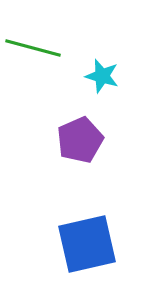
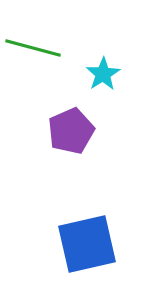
cyan star: moved 1 px right, 2 px up; rotated 24 degrees clockwise
purple pentagon: moved 9 px left, 9 px up
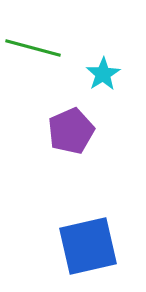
blue square: moved 1 px right, 2 px down
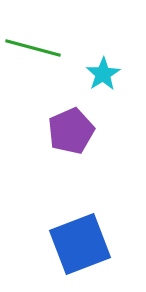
blue square: moved 8 px left, 2 px up; rotated 8 degrees counterclockwise
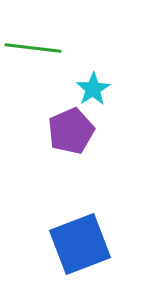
green line: rotated 8 degrees counterclockwise
cyan star: moved 10 px left, 15 px down
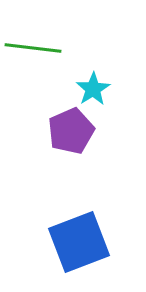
blue square: moved 1 px left, 2 px up
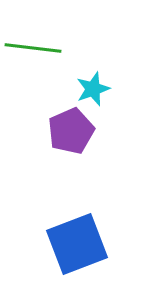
cyan star: rotated 12 degrees clockwise
blue square: moved 2 px left, 2 px down
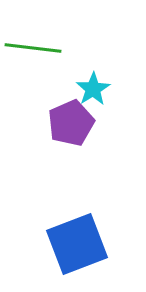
cyan star: rotated 12 degrees counterclockwise
purple pentagon: moved 8 px up
